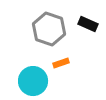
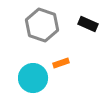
gray hexagon: moved 7 px left, 4 px up
cyan circle: moved 3 px up
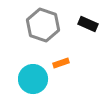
gray hexagon: moved 1 px right
cyan circle: moved 1 px down
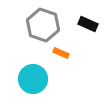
orange rectangle: moved 10 px up; rotated 42 degrees clockwise
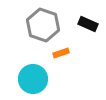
orange rectangle: rotated 42 degrees counterclockwise
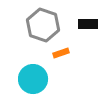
black rectangle: rotated 24 degrees counterclockwise
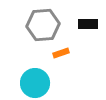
gray hexagon: rotated 24 degrees counterclockwise
cyan circle: moved 2 px right, 4 px down
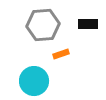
orange rectangle: moved 1 px down
cyan circle: moved 1 px left, 2 px up
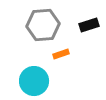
black rectangle: moved 1 px right, 1 px down; rotated 18 degrees counterclockwise
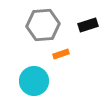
black rectangle: moved 1 px left
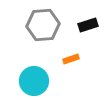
orange rectangle: moved 10 px right, 5 px down
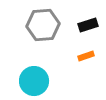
orange rectangle: moved 15 px right, 3 px up
